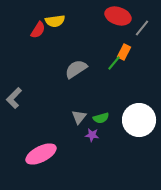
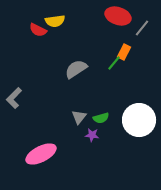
red semicircle: rotated 84 degrees clockwise
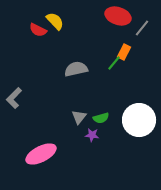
yellow semicircle: rotated 126 degrees counterclockwise
gray semicircle: rotated 20 degrees clockwise
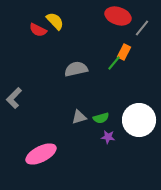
gray triangle: rotated 35 degrees clockwise
purple star: moved 16 px right, 2 px down
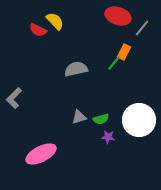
green semicircle: moved 1 px down
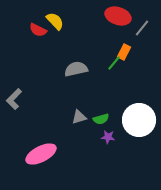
gray L-shape: moved 1 px down
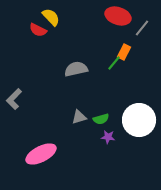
yellow semicircle: moved 4 px left, 4 px up
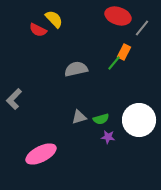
yellow semicircle: moved 3 px right, 2 px down
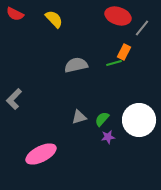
red semicircle: moved 23 px left, 16 px up
green line: rotated 35 degrees clockwise
gray semicircle: moved 4 px up
green semicircle: moved 1 px right; rotated 147 degrees clockwise
purple star: rotated 16 degrees counterclockwise
